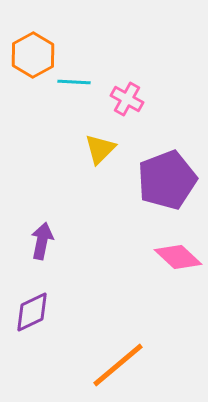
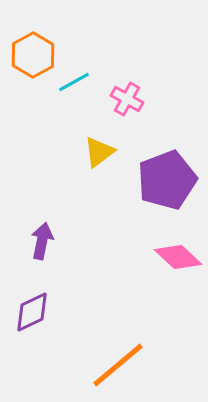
cyan line: rotated 32 degrees counterclockwise
yellow triangle: moved 1 px left, 3 px down; rotated 8 degrees clockwise
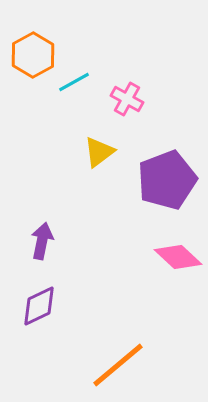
purple diamond: moved 7 px right, 6 px up
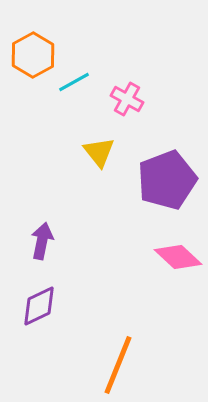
yellow triangle: rotated 32 degrees counterclockwise
orange line: rotated 28 degrees counterclockwise
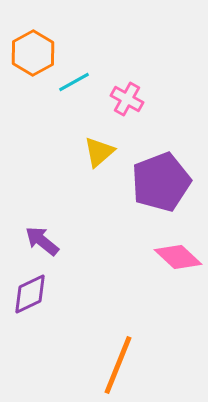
orange hexagon: moved 2 px up
yellow triangle: rotated 28 degrees clockwise
purple pentagon: moved 6 px left, 2 px down
purple arrow: rotated 63 degrees counterclockwise
purple diamond: moved 9 px left, 12 px up
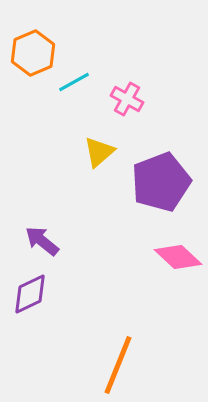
orange hexagon: rotated 6 degrees clockwise
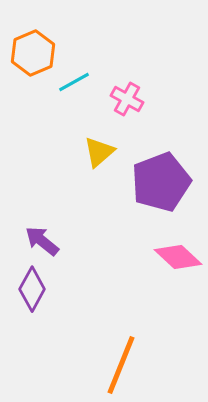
purple diamond: moved 2 px right, 5 px up; rotated 36 degrees counterclockwise
orange line: moved 3 px right
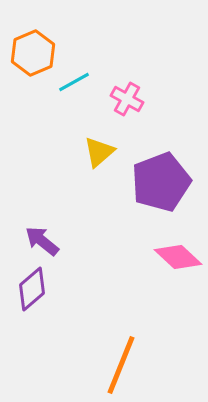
purple diamond: rotated 21 degrees clockwise
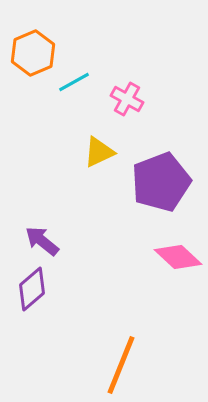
yellow triangle: rotated 16 degrees clockwise
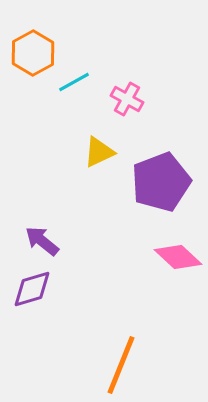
orange hexagon: rotated 6 degrees counterclockwise
purple diamond: rotated 24 degrees clockwise
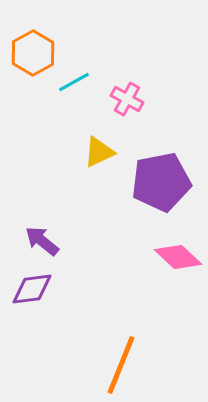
purple pentagon: rotated 10 degrees clockwise
purple diamond: rotated 9 degrees clockwise
